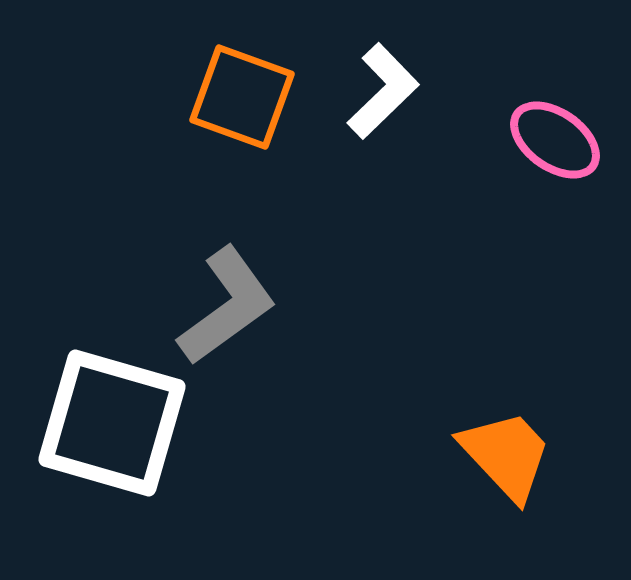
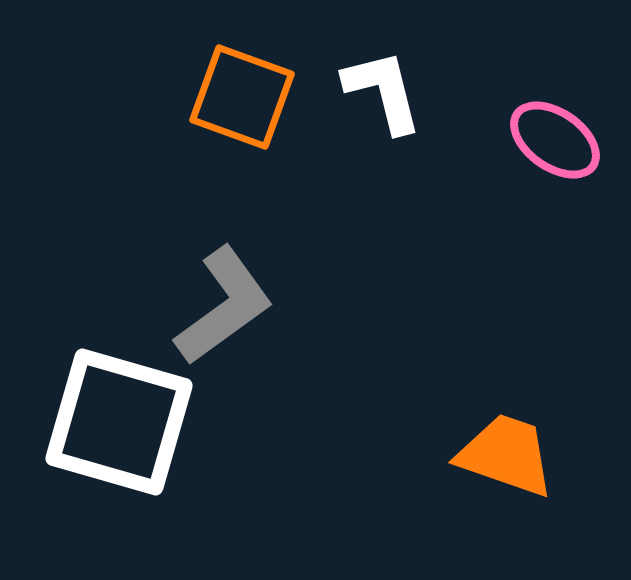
white L-shape: rotated 60 degrees counterclockwise
gray L-shape: moved 3 px left
white square: moved 7 px right, 1 px up
orange trapezoid: rotated 28 degrees counterclockwise
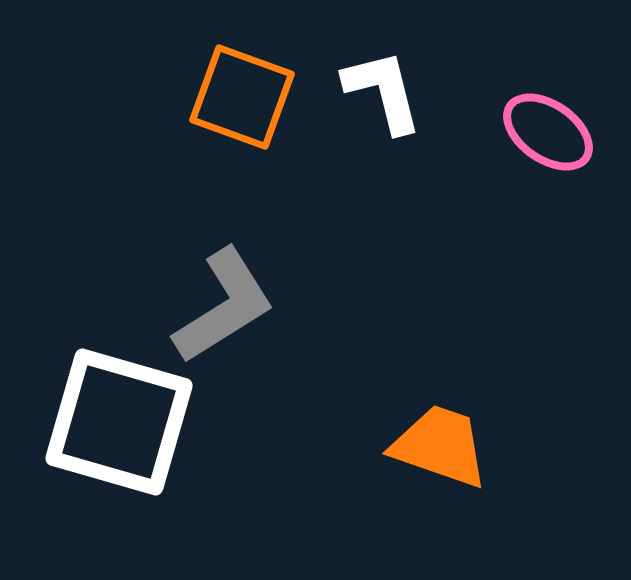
pink ellipse: moved 7 px left, 8 px up
gray L-shape: rotated 4 degrees clockwise
orange trapezoid: moved 66 px left, 9 px up
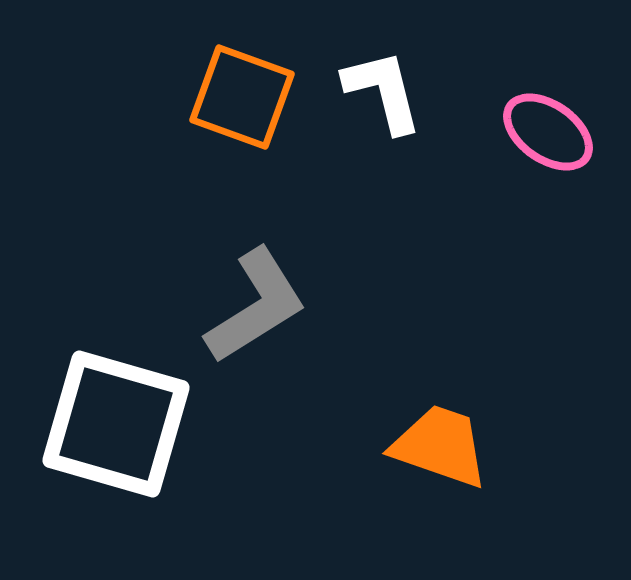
gray L-shape: moved 32 px right
white square: moved 3 px left, 2 px down
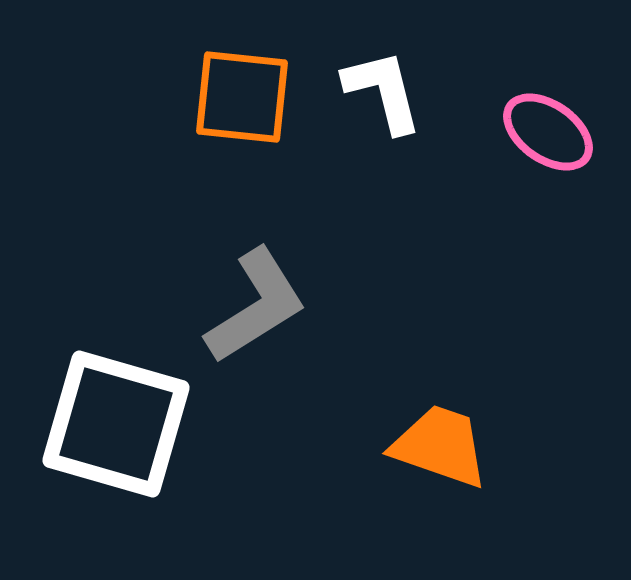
orange square: rotated 14 degrees counterclockwise
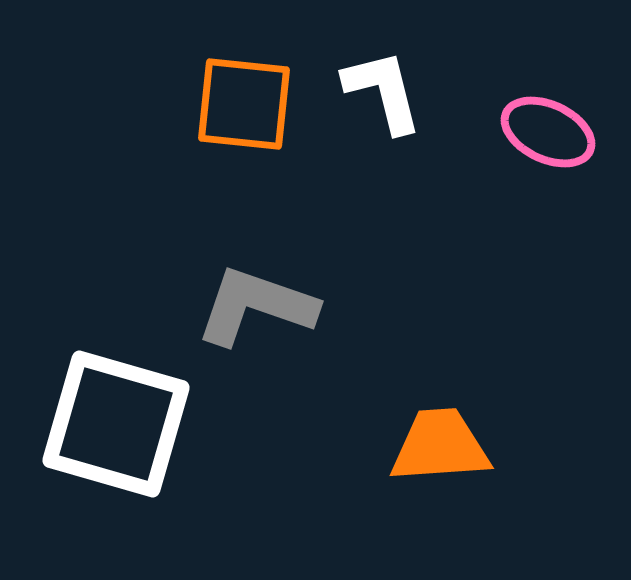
orange square: moved 2 px right, 7 px down
pink ellipse: rotated 10 degrees counterclockwise
gray L-shape: rotated 129 degrees counterclockwise
orange trapezoid: rotated 23 degrees counterclockwise
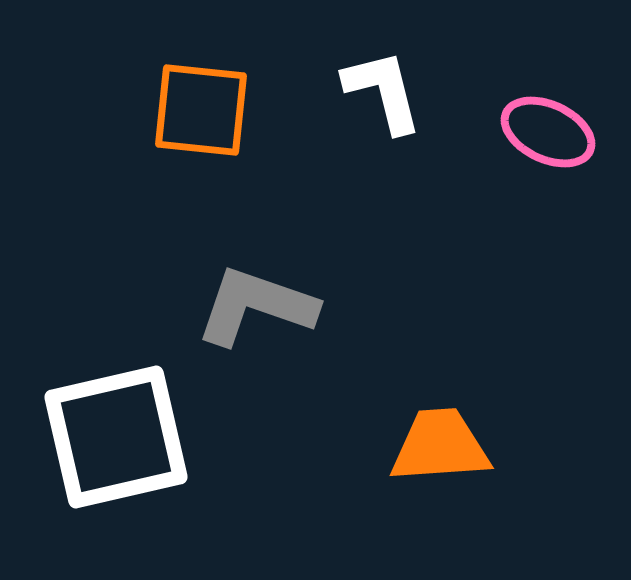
orange square: moved 43 px left, 6 px down
white square: moved 13 px down; rotated 29 degrees counterclockwise
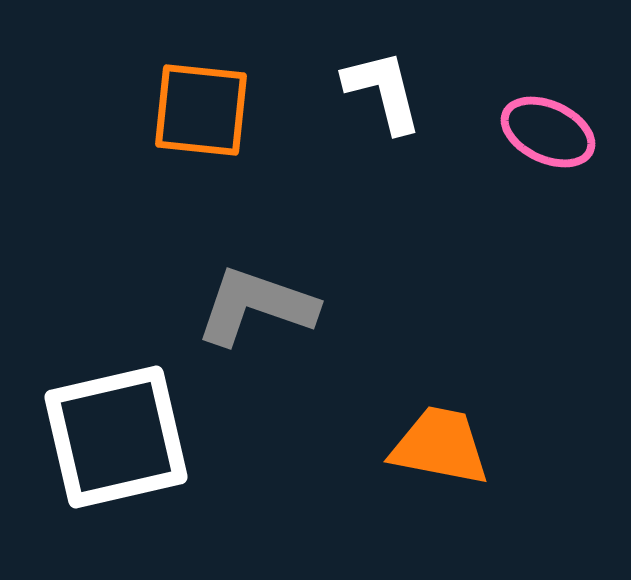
orange trapezoid: rotated 15 degrees clockwise
